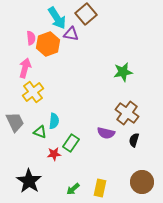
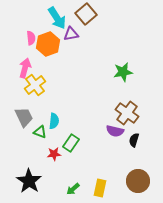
purple triangle: rotated 21 degrees counterclockwise
yellow cross: moved 2 px right, 7 px up
gray trapezoid: moved 9 px right, 5 px up
purple semicircle: moved 9 px right, 2 px up
brown circle: moved 4 px left, 1 px up
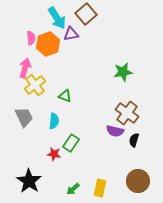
green triangle: moved 25 px right, 36 px up
red star: rotated 16 degrees clockwise
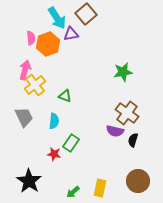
pink arrow: moved 2 px down
black semicircle: moved 1 px left
green arrow: moved 3 px down
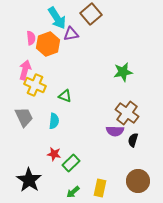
brown square: moved 5 px right
yellow cross: rotated 30 degrees counterclockwise
purple semicircle: rotated 12 degrees counterclockwise
green rectangle: moved 20 px down; rotated 12 degrees clockwise
black star: moved 1 px up
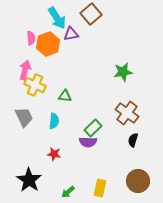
green triangle: rotated 16 degrees counterclockwise
purple semicircle: moved 27 px left, 11 px down
green rectangle: moved 22 px right, 35 px up
green arrow: moved 5 px left
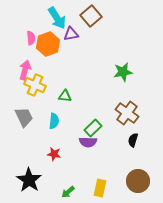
brown square: moved 2 px down
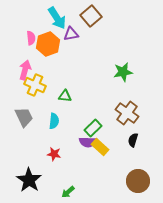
yellow rectangle: moved 41 px up; rotated 60 degrees counterclockwise
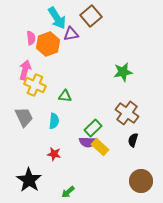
brown circle: moved 3 px right
